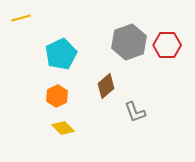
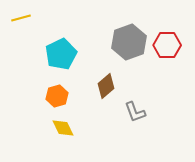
orange hexagon: rotated 10 degrees clockwise
yellow diamond: rotated 20 degrees clockwise
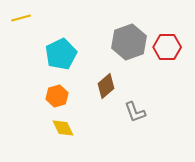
red hexagon: moved 2 px down
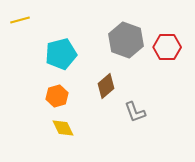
yellow line: moved 1 px left, 2 px down
gray hexagon: moved 3 px left, 2 px up; rotated 20 degrees counterclockwise
cyan pentagon: rotated 12 degrees clockwise
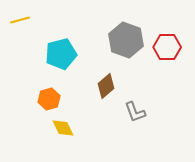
orange hexagon: moved 8 px left, 3 px down
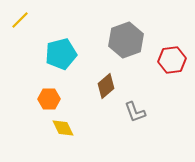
yellow line: rotated 30 degrees counterclockwise
gray hexagon: rotated 20 degrees clockwise
red hexagon: moved 5 px right, 13 px down; rotated 8 degrees counterclockwise
orange hexagon: rotated 15 degrees clockwise
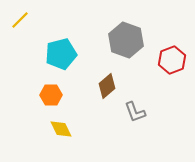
gray hexagon: rotated 20 degrees counterclockwise
red hexagon: rotated 12 degrees counterclockwise
brown diamond: moved 1 px right
orange hexagon: moved 2 px right, 4 px up
yellow diamond: moved 2 px left, 1 px down
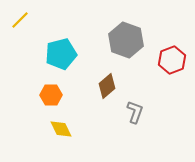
gray L-shape: rotated 140 degrees counterclockwise
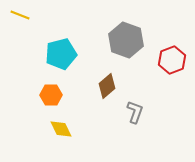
yellow line: moved 5 px up; rotated 66 degrees clockwise
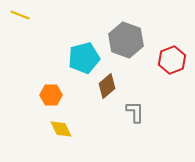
cyan pentagon: moved 23 px right, 4 px down
gray L-shape: rotated 20 degrees counterclockwise
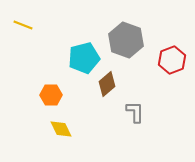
yellow line: moved 3 px right, 10 px down
brown diamond: moved 2 px up
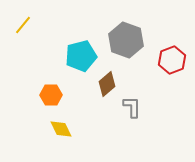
yellow line: rotated 72 degrees counterclockwise
cyan pentagon: moved 3 px left, 2 px up
gray L-shape: moved 3 px left, 5 px up
